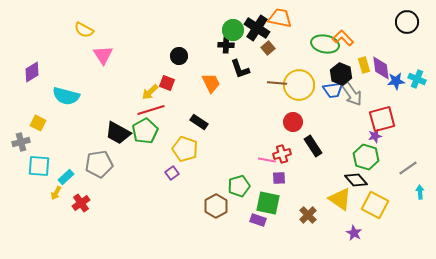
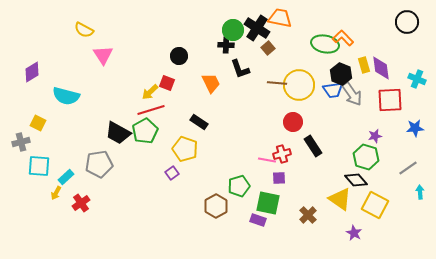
blue star at (396, 81): moved 19 px right, 47 px down
red square at (382, 119): moved 8 px right, 19 px up; rotated 12 degrees clockwise
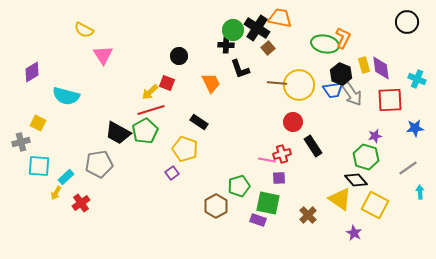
orange L-shape at (343, 38): rotated 70 degrees clockwise
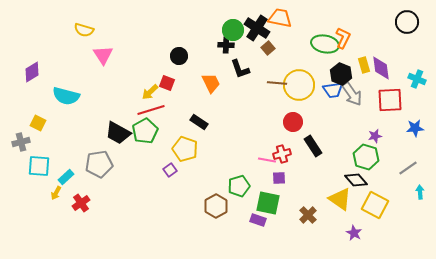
yellow semicircle at (84, 30): rotated 12 degrees counterclockwise
purple square at (172, 173): moved 2 px left, 3 px up
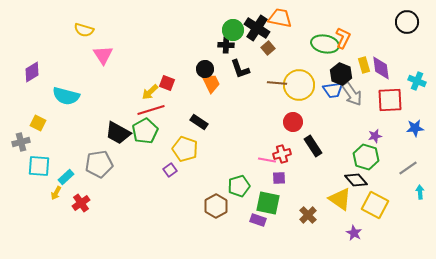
black circle at (179, 56): moved 26 px right, 13 px down
cyan cross at (417, 79): moved 2 px down
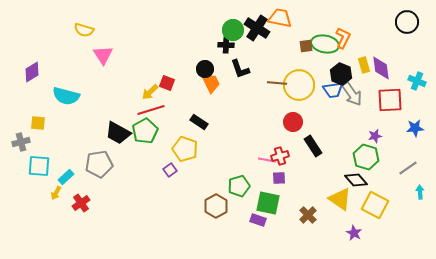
brown square at (268, 48): moved 38 px right, 2 px up; rotated 32 degrees clockwise
yellow square at (38, 123): rotated 21 degrees counterclockwise
red cross at (282, 154): moved 2 px left, 2 px down
